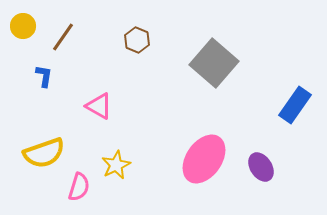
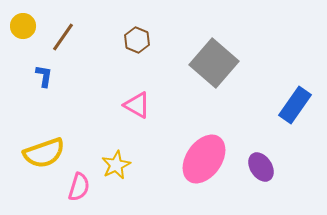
pink triangle: moved 38 px right, 1 px up
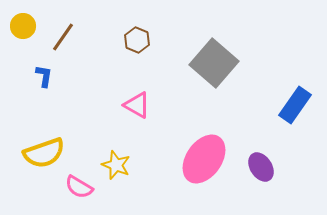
yellow star: rotated 24 degrees counterclockwise
pink semicircle: rotated 104 degrees clockwise
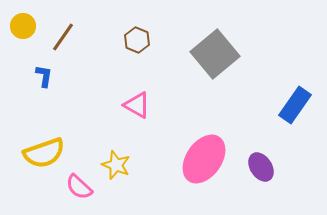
gray square: moved 1 px right, 9 px up; rotated 9 degrees clockwise
pink semicircle: rotated 12 degrees clockwise
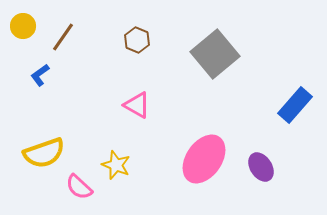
blue L-shape: moved 4 px left, 1 px up; rotated 135 degrees counterclockwise
blue rectangle: rotated 6 degrees clockwise
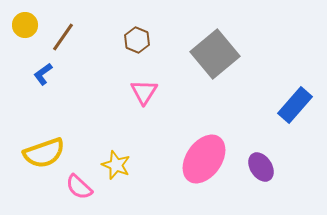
yellow circle: moved 2 px right, 1 px up
blue L-shape: moved 3 px right, 1 px up
pink triangle: moved 7 px right, 13 px up; rotated 32 degrees clockwise
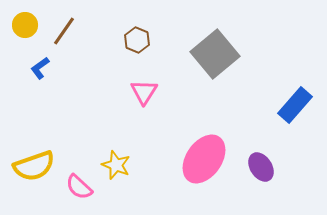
brown line: moved 1 px right, 6 px up
blue L-shape: moved 3 px left, 6 px up
yellow semicircle: moved 10 px left, 13 px down
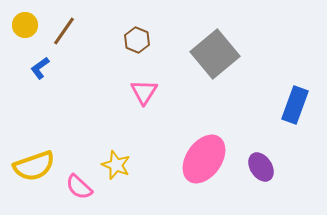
blue rectangle: rotated 21 degrees counterclockwise
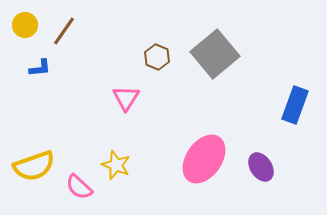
brown hexagon: moved 20 px right, 17 px down
blue L-shape: rotated 150 degrees counterclockwise
pink triangle: moved 18 px left, 6 px down
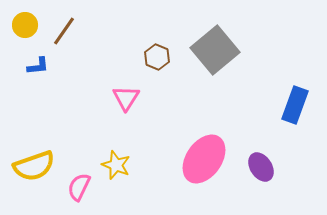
gray square: moved 4 px up
blue L-shape: moved 2 px left, 2 px up
pink semicircle: rotated 72 degrees clockwise
